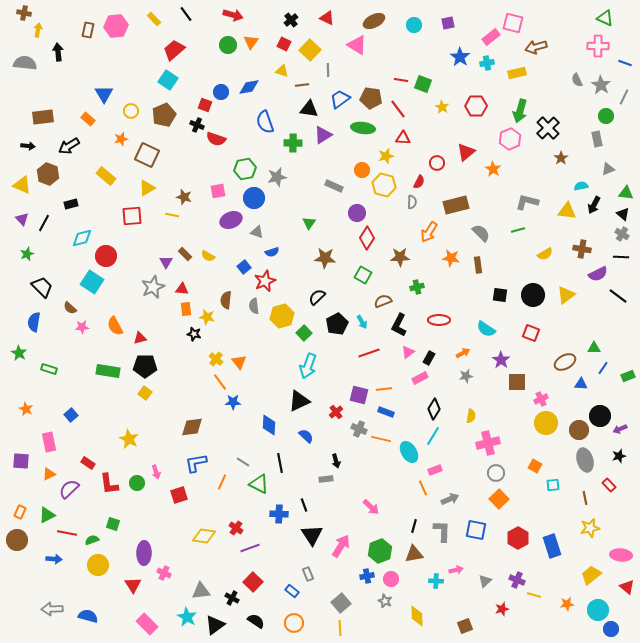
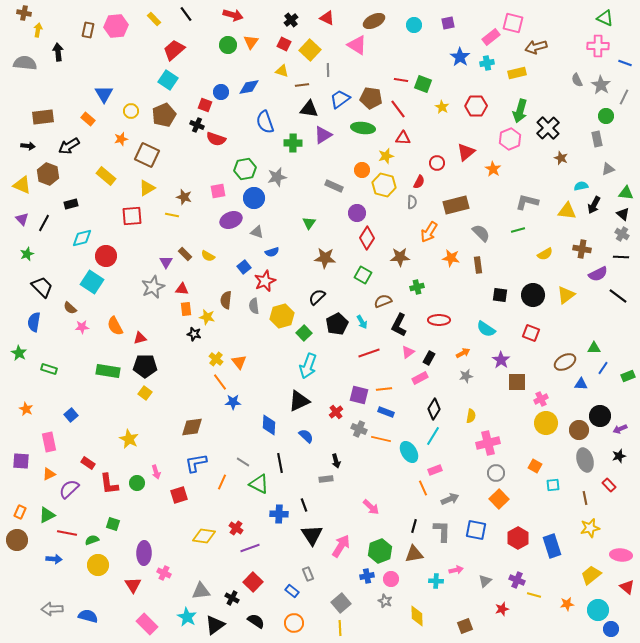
brown star at (561, 158): rotated 16 degrees counterclockwise
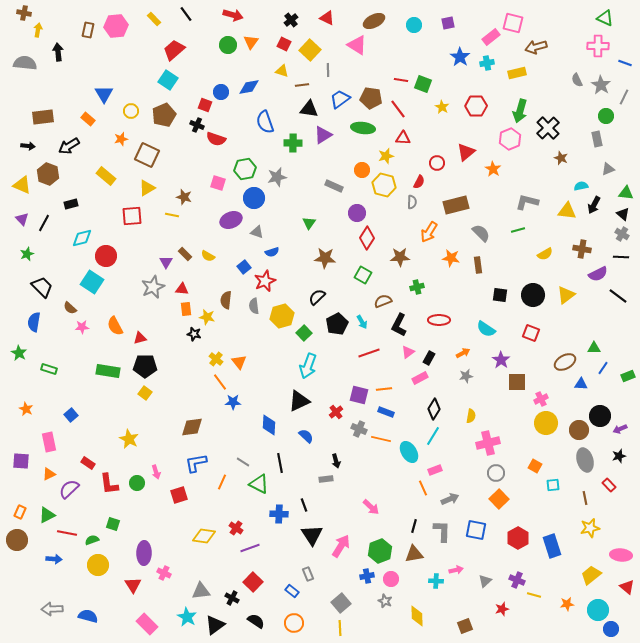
pink square at (218, 191): moved 8 px up; rotated 28 degrees clockwise
